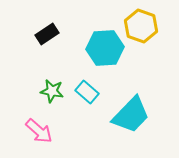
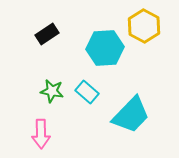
yellow hexagon: moved 3 px right; rotated 8 degrees clockwise
pink arrow: moved 2 px right, 3 px down; rotated 48 degrees clockwise
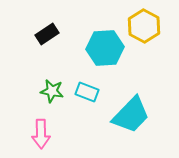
cyan rectangle: rotated 20 degrees counterclockwise
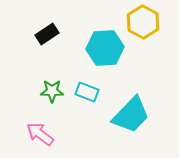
yellow hexagon: moved 1 px left, 4 px up
green star: rotated 10 degrees counterclockwise
pink arrow: moved 1 px left; rotated 128 degrees clockwise
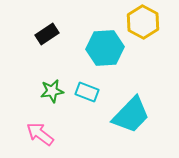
green star: rotated 10 degrees counterclockwise
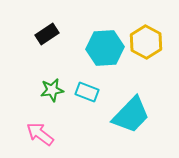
yellow hexagon: moved 3 px right, 20 px down
green star: moved 1 px up
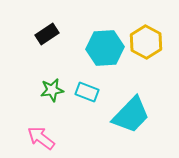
pink arrow: moved 1 px right, 4 px down
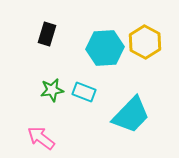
black rectangle: rotated 40 degrees counterclockwise
yellow hexagon: moved 1 px left
cyan rectangle: moved 3 px left
